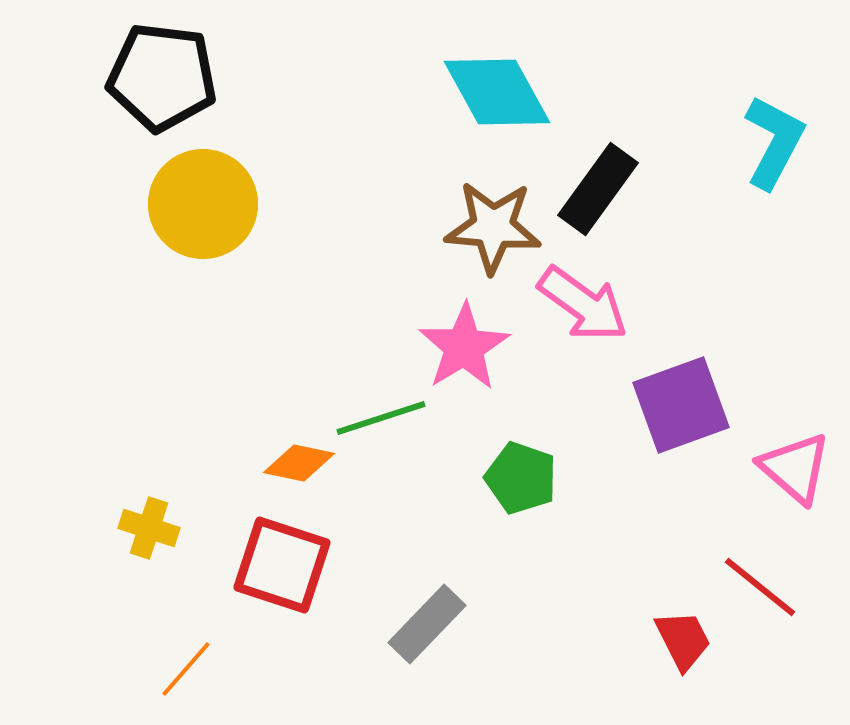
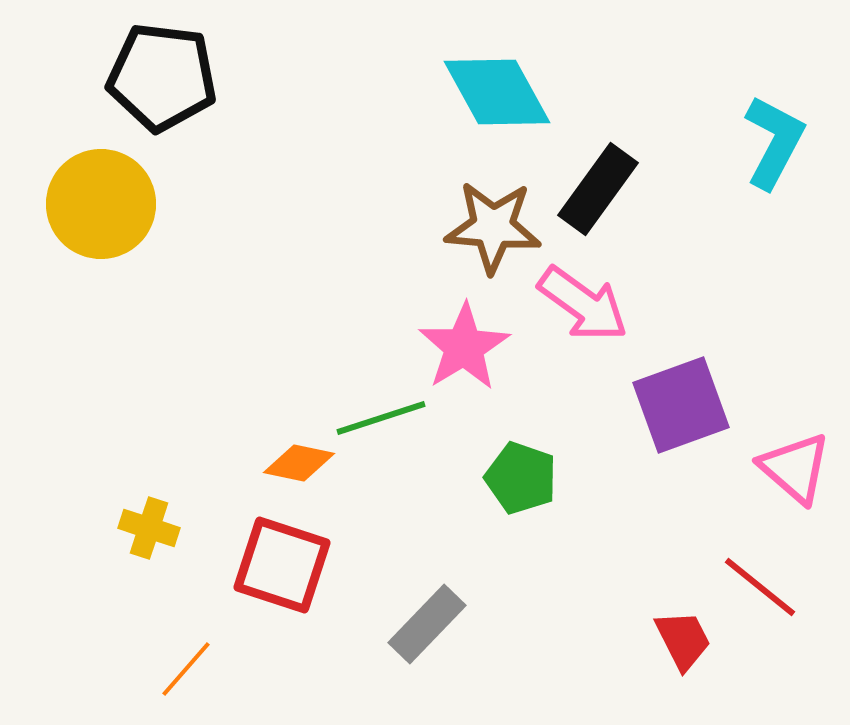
yellow circle: moved 102 px left
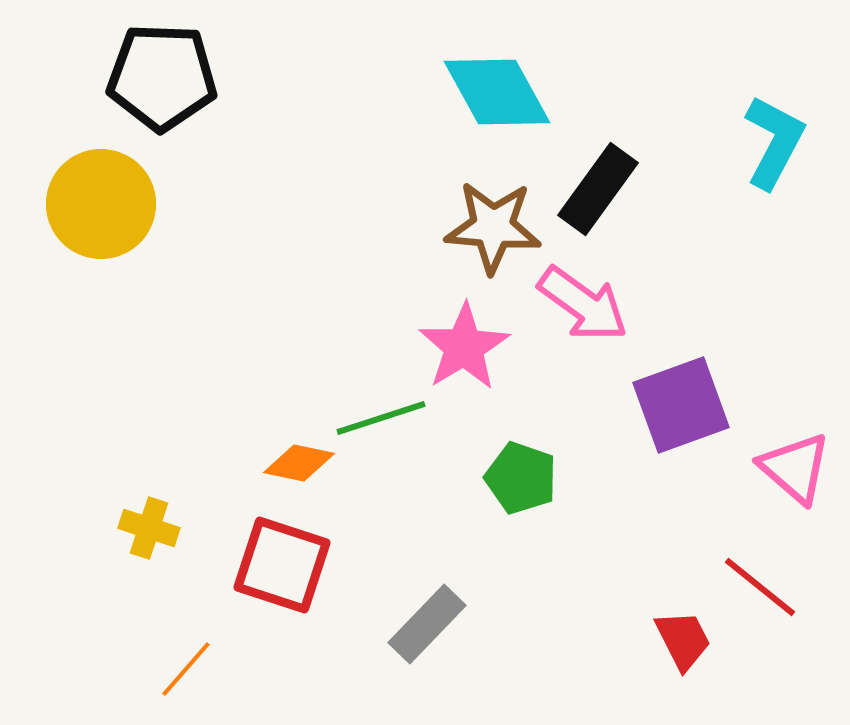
black pentagon: rotated 5 degrees counterclockwise
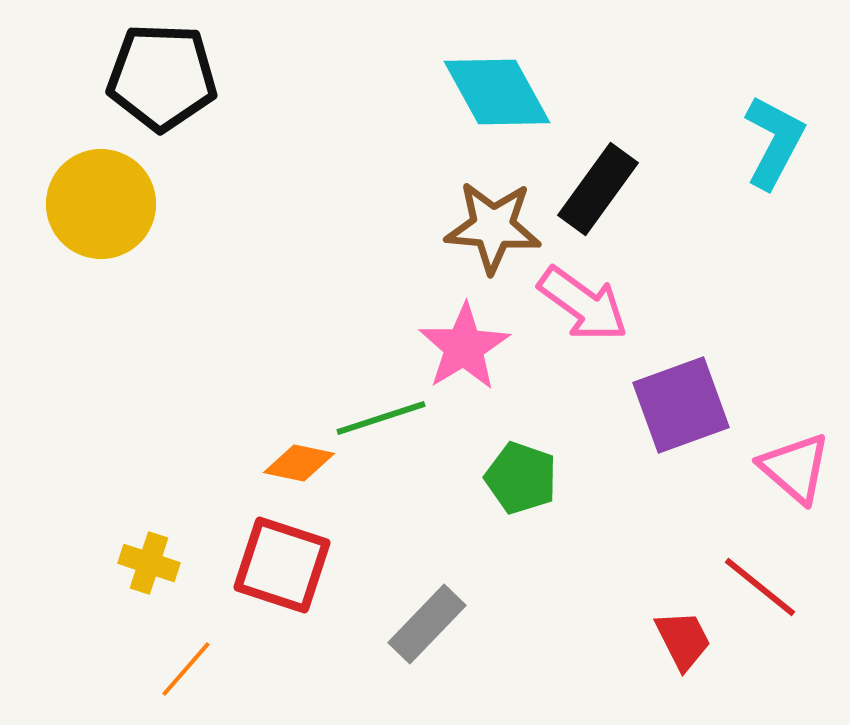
yellow cross: moved 35 px down
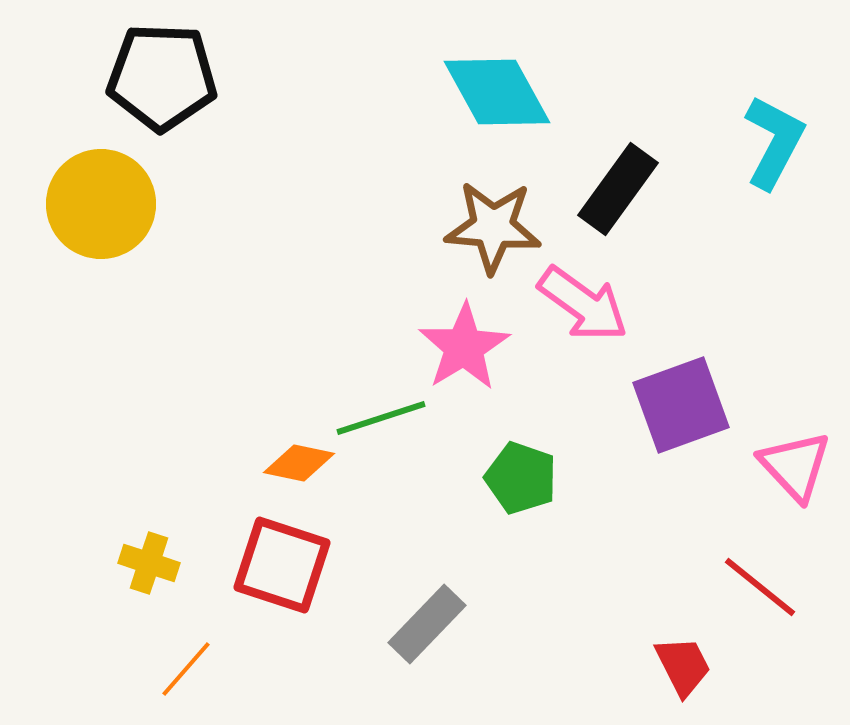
black rectangle: moved 20 px right
pink triangle: moved 2 px up; rotated 6 degrees clockwise
red trapezoid: moved 26 px down
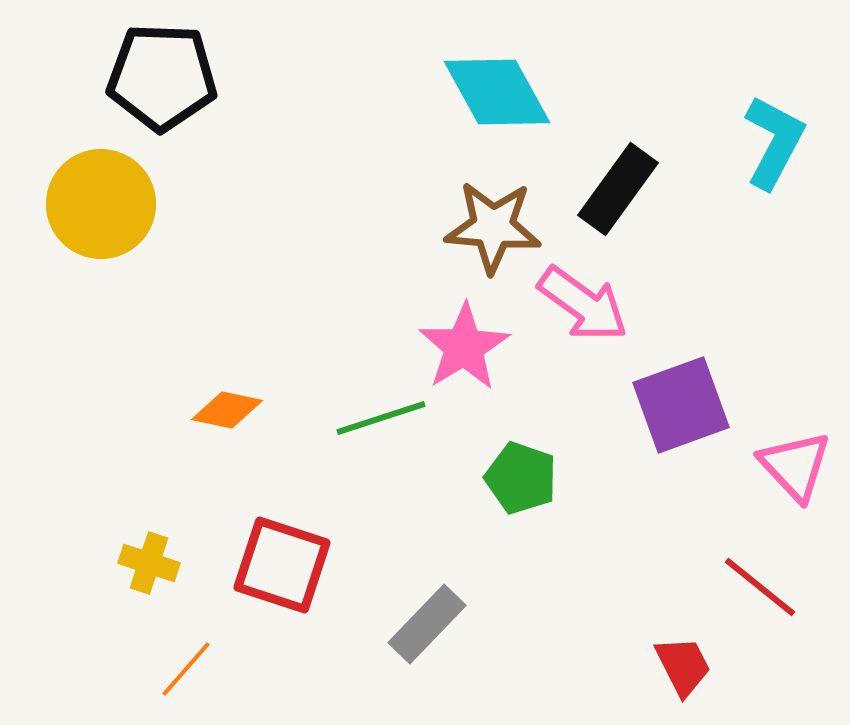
orange diamond: moved 72 px left, 53 px up
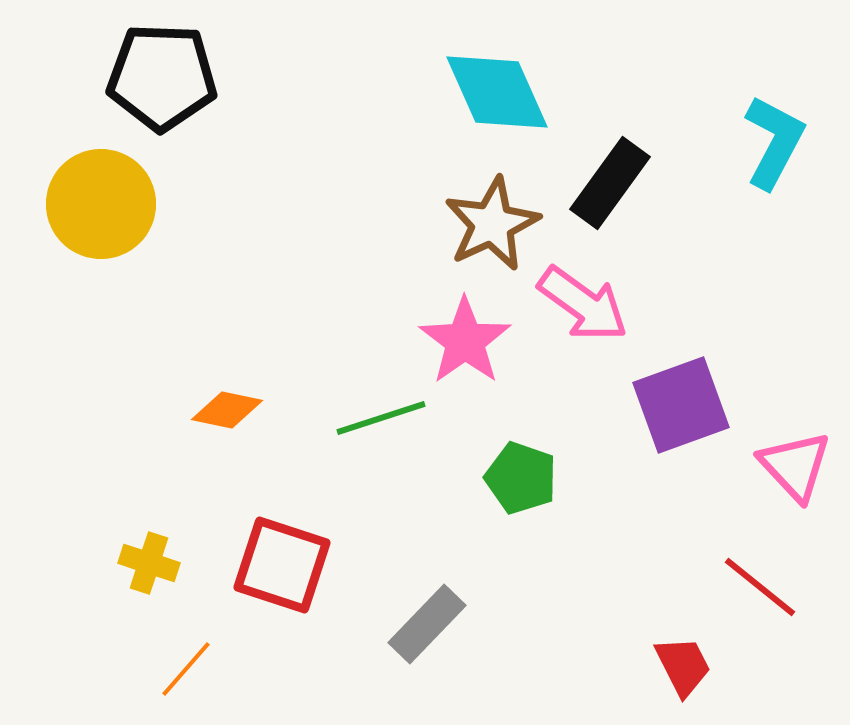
cyan diamond: rotated 5 degrees clockwise
black rectangle: moved 8 px left, 6 px up
brown star: moved 1 px left, 3 px up; rotated 30 degrees counterclockwise
pink star: moved 1 px right, 6 px up; rotated 4 degrees counterclockwise
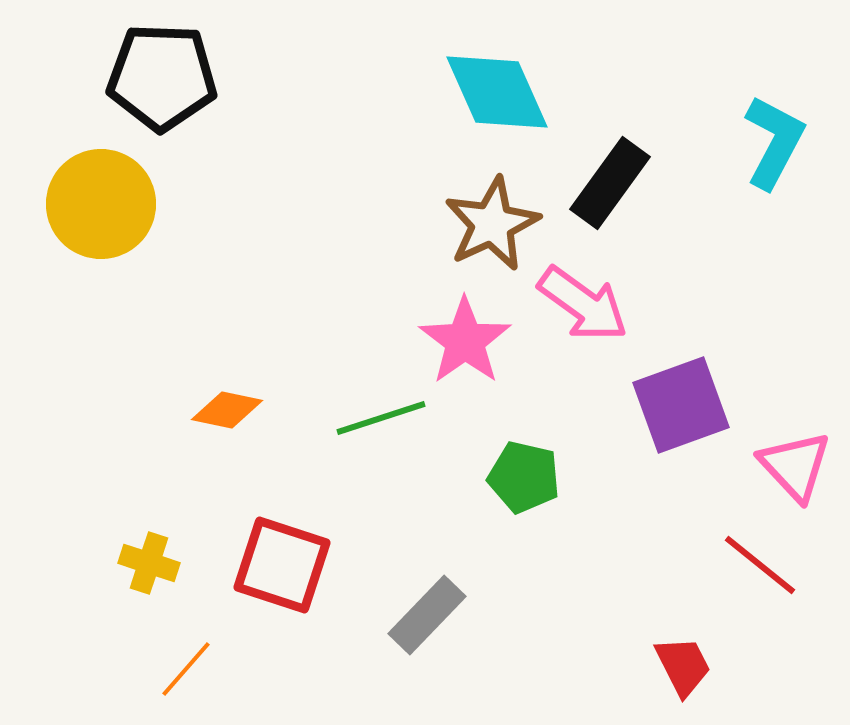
green pentagon: moved 3 px right, 1 px up; rotated 6 degrees counterclockwise
red line: moved 22 px up
gray rectangle: moved 9 px up
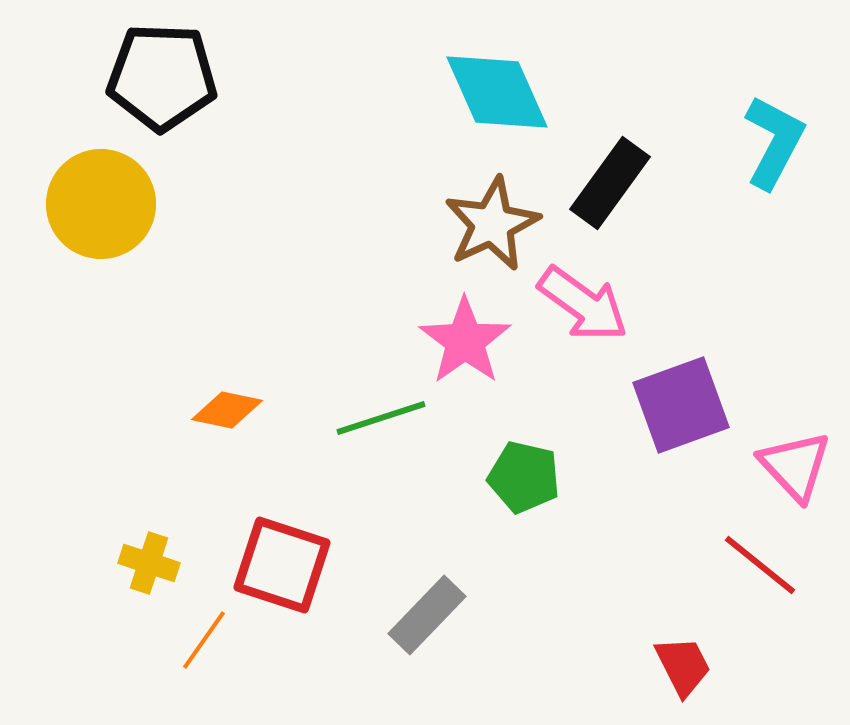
orange line: moved 18 px right, 29 px up; rotated 6 degrees counterclockwise
